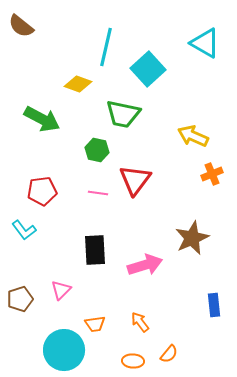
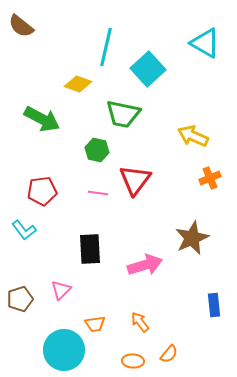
orange cross: moved 2 px left, 4 px down
black rectangle: moved 5 px left, 1 px up
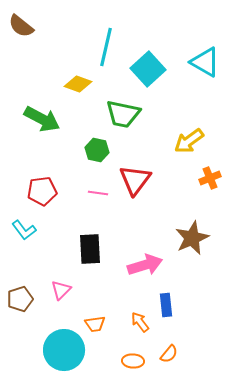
cyan triangle: moved 19 px down
yellow arrow: moved 4 px left, 5 px down; rotated 60 degrees counterclockwise
blue rectangle: moved 48 px left
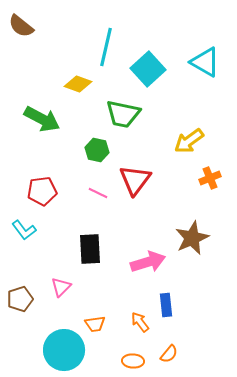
pink line: rotated 18 degrees clockwise
pink arrow: moved 3 px right, 3 px up
pink triangle: moved 3 px up
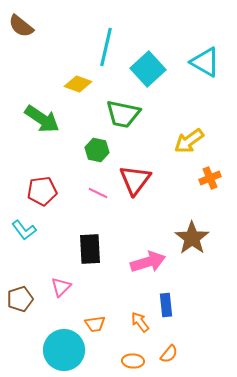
green arrow: rotated 6 degrees clockwise
brown star: rotated 12 degrees counterclockwise
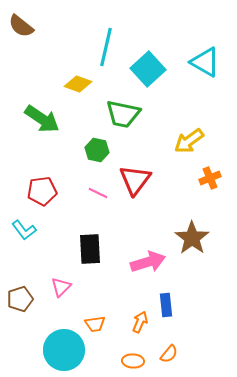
orange arrow: rotated 60 degrees clockwise
